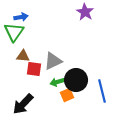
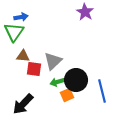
gray triangle: rotated 18 degrees counterclockwise
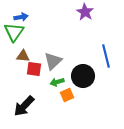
black circle: moved 7 px right, 4 px up
blue line: moved 4 px right, 35 px up
black arrow: moved 1 px right, 2 px down
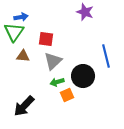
purple star: rotated 12 degrees counterclockwise
red square: moved 12 px right, 30 px up
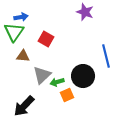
red square: rotated 21 degrees clockwise
gray triangle: moved 11 px left, 14 px down
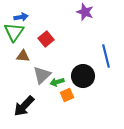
red square: rotated 21 degrees clockwise
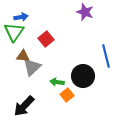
gray triangle: moved 10 px left, 8 px up
green arrow: rotated 24 degrees clockwise
orange square: rotated 16 degrees counterclockwise
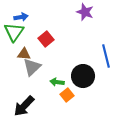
brown triangle: moved 1 px right, 2 px up
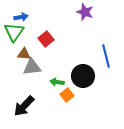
gray triangle: rotated 36 degrees clockwise
